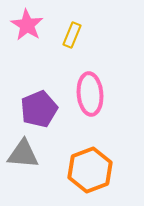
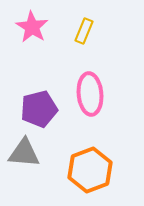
pink star: moved 5 px right, 2 px down
yellow rectangle: moved 12 px right, 4 px up
purple pentagon: rotated 9 degrees clockwise
gray triangle: moved 1 px right, 1 px up
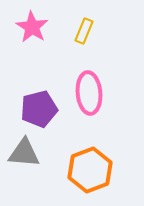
pink ellipse: moved 1 px left, 1 px up
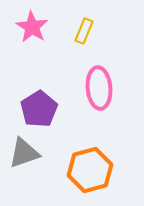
pink ellipse: moved 10 px right, 5 px up
purple pentagon: rotated 18 degrees counterclockwise
gray triangle: rotated 24 degrees counterclockwise
orange hexagon: rotated 6 degrees clockwise
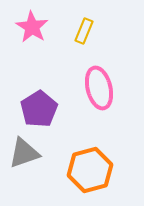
pink ellipse: rotated 9 degrees counterclockwise
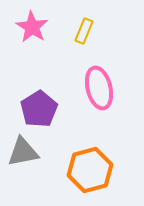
gray triangle: moved 1 px left, 1 px up; rotated 8 degrees clockwise
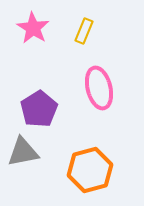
pink star: moved 1 px right, 1 px down
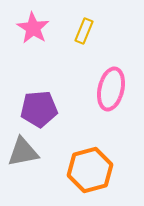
pink ellipse: moved 12 px right, 1 px down; rotated 27 degrees clockwise
purple pentagon: rotated 27 degrees clockwise
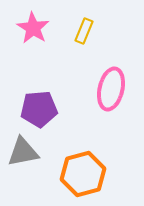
orange hexagon: moved 7 px left, 4 px down
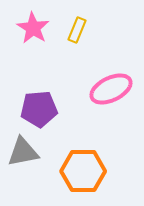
yellow rectangle: moved 7 px left, 1 px up
pink ellipse: rotated 51 degrees clockwise
orange hexagon: moved 3 px up; rotated 15 degrees clockwise
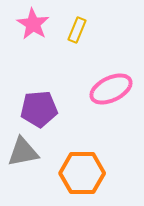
pink star: moved 4 px up
orange hexagon: moved 1 px left, 2 px down
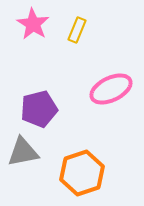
purple pentagon: rotated 9 degrees counterclockwise
orange hexagon: rotated 18 degrees counterclockwise
